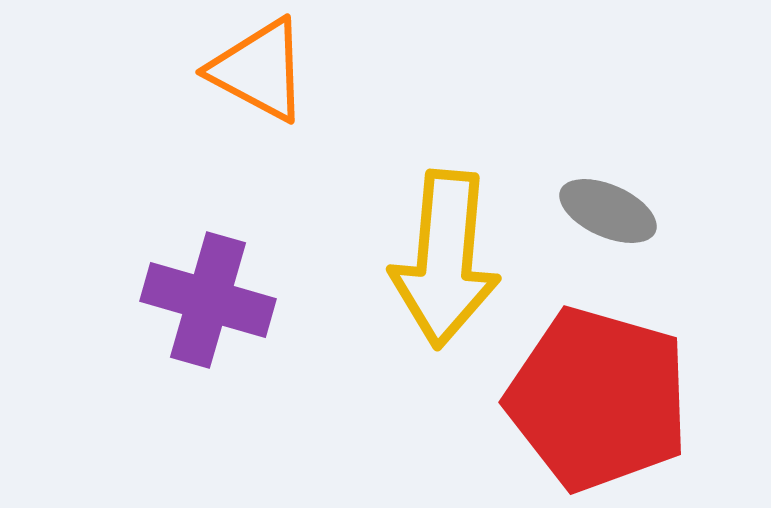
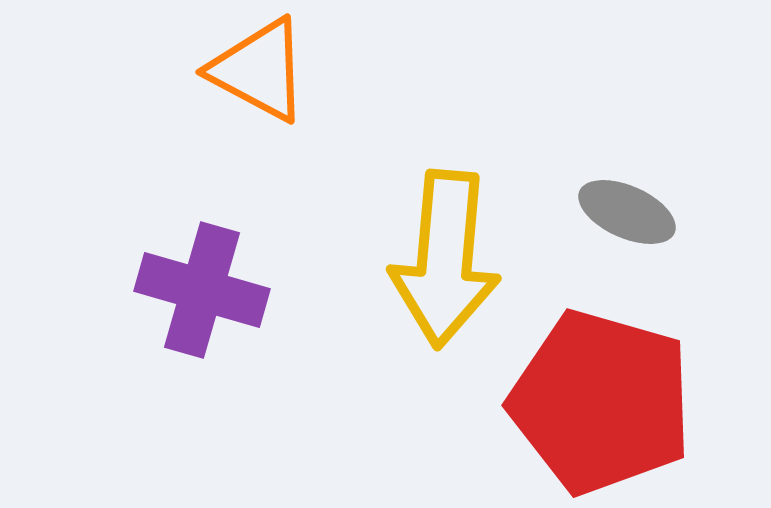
gray ellipse: moved 19 px right, 1 px down
purple cross: moved 6 px left, 10 px up
red pentagon: moved 3 px right, 3 px down
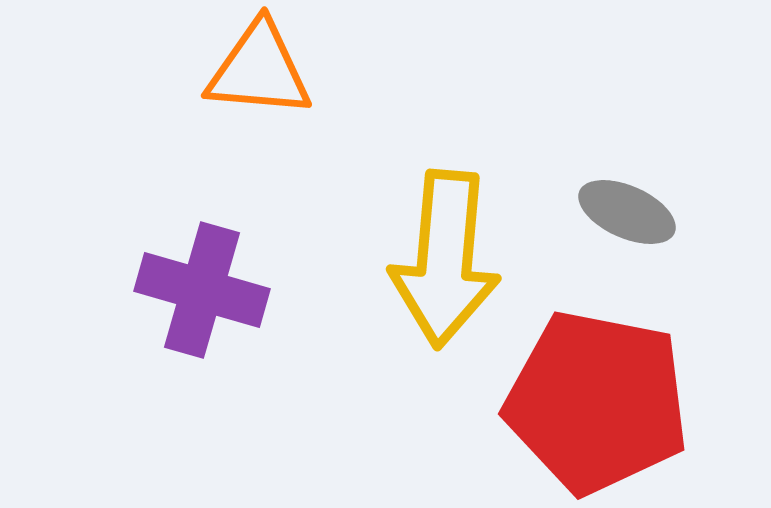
orange triangle: rotated 23 degrees counterclockwise
red pentagon: moved 4 px left; rotated 5 degrees counterclockwise
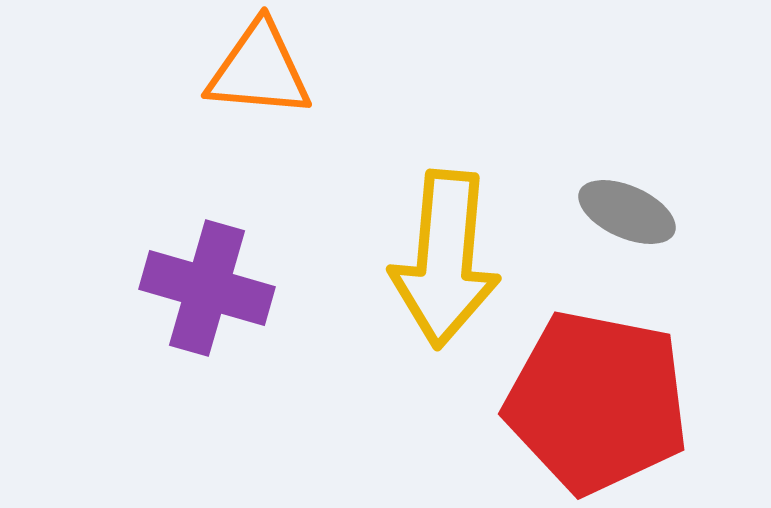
purple cross: moved 5 px right, 2 px up
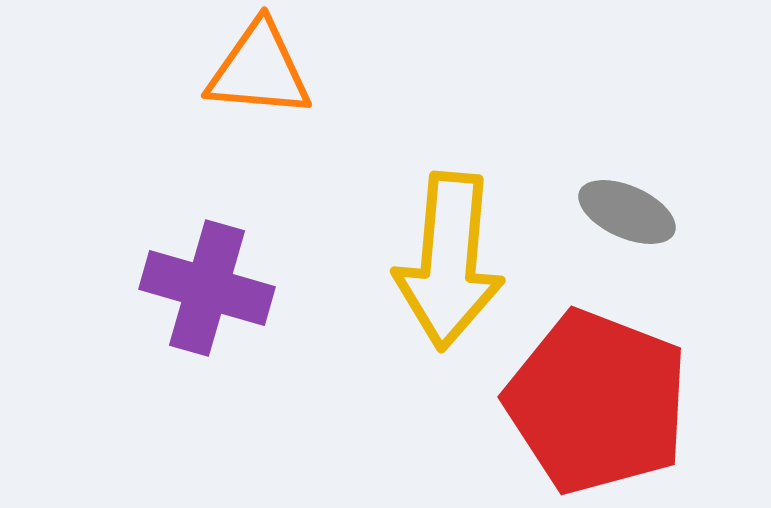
yellow arrow: moved 4 px right, 2 px down
red pentagon: rotated 10 degrees clockwise
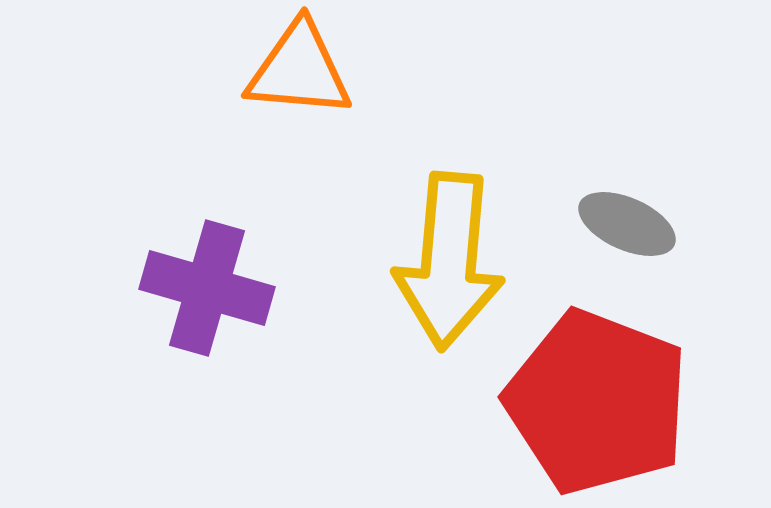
orange triangle: moved 40 px right
gray ellipse: moved 12 px down
